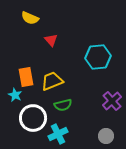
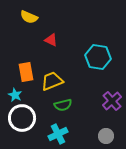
yellow semicircle: moved 1 px left, 1 px up
red triangle: rotated 24 degrees counterclockwise
cyan hexagon: rotated 15 degrees clockwise
orange rectangle: moved 5 px up
white circle: moved 11 px left
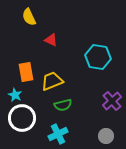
yellow semicircle: rotated 42 degrees clockwise
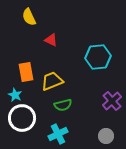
cyan hexagon: rotated 15 degrees counterclockwise
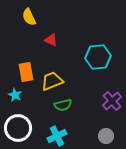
white circle: moved 4 px left, 10 px down
cyan cross: moved 1 px left, 2 px down
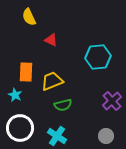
orange rectangle: rotated 12 degrees clockwise
white circle: moved 2 px right
cyan cross: rotated 30 degrees counterclockwise
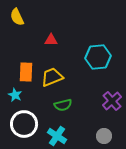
yellow semicircle: moved 12 px left
red triangle: rotated 24 degrees counterclockwise
yellow trapezoid: moved 4 px up
white circle: moved 4 px right, 4 px up
gray circle: moved 2 px left
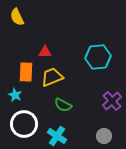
red triangle: moved 6 px left, 12 px down
green semicircle: rotated 42 degrees clockwise
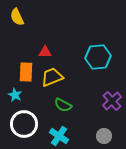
cyan cross: moved 2 px right
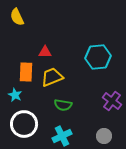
purple cross: rotated 12 degrees counterclockwise
green semicircle: rotated 18 degrees counterclockwise
cyan cross: moved 3 px right; rotated 30 degrees clockwise
